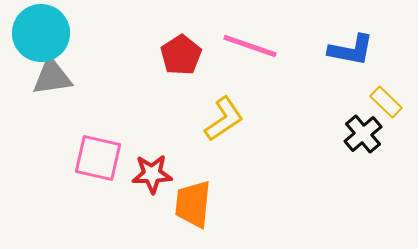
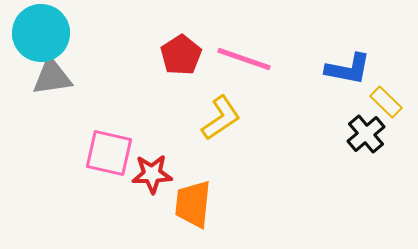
pink line: moved 6 px left, 13 px down
blue L-shape: moved 3 px left, 19 px down
yellow L-shape: moved 3 px left, 1 px up
black cross: moved 3 px right
pink square: moved 11 px right, 5 px up
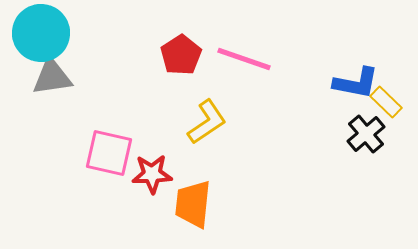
blue L-shape: moved 8 px right, 14 px down
yellow L-shape: moved 14 px left, 4 px down
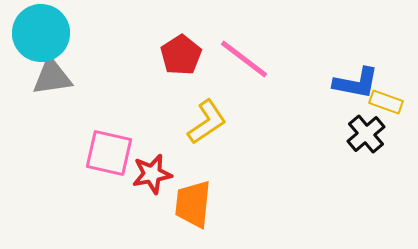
pink line: rotated 18 degrees clockwise
yellow rectangle: rotated 24 degrees counterclockwise
red star: rotated 9 degrees counterclockwise
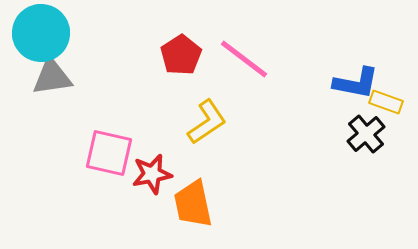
orange trapezoid: rotated 18 degrees counterclockwise
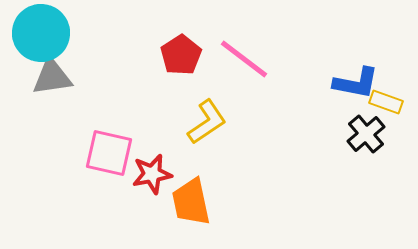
orange trapezoid: moved 2 px left, 2 px up
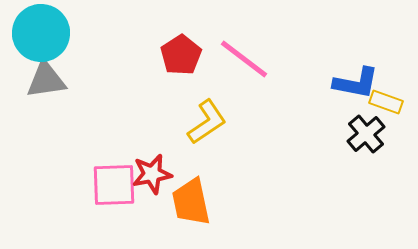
gray triangle: moved 6 px left, 3 px down
pink square: moved 5 px right, 32 px down; rotated 15 degrees counterclockwise
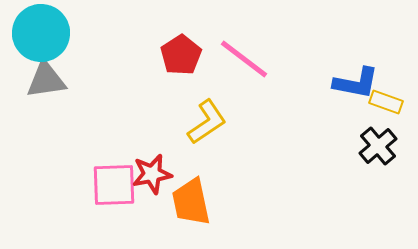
black cross: moved 12 px right, 12 px down
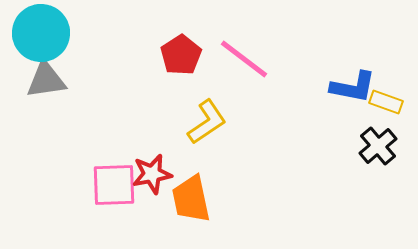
blue L-shape: moved 3 px left, 4 px down
orange trapezoid: moved 3 px up
